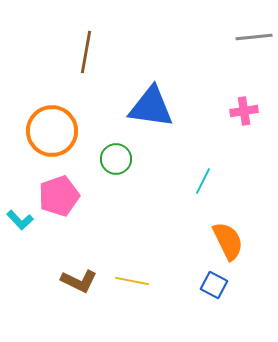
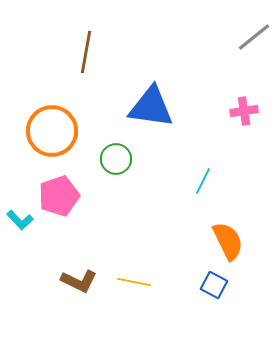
gray line: rotated 33 degrees counterclockwise
yellow line: moved 2 px right, 1 px down
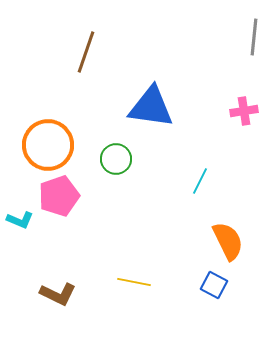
gray line: rotated 45 degrees counterclockwise
brown line: rotated 9 degrees clockwise
orange circle: moved 4 px left, 14 px down
cyan line: moved 3 px left
cyan L-shape: rotated 24 degrees counterclockwise
brown L-shape: moved 21 px left, 13 px down
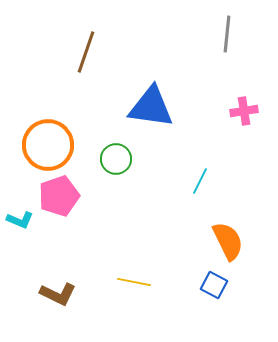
gray line: moved 27 px left, 3 px up
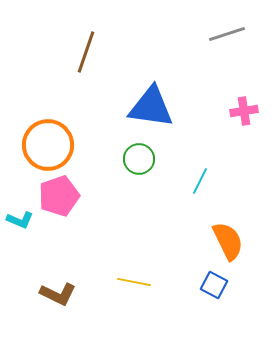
gray line: rotated 66 degrees clockwise
green circle: moved 23 px right
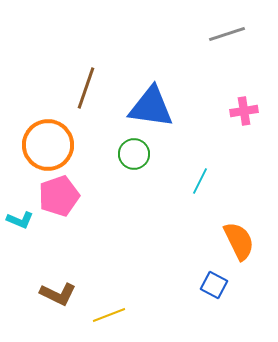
brown line: moved 36 px down
green circle: moved 5 px left, 5 px up
orange semicircle: moved 11 px right
yellow line: moved 25 px left, 33 px down; rotated 32 degrees counterclockwise
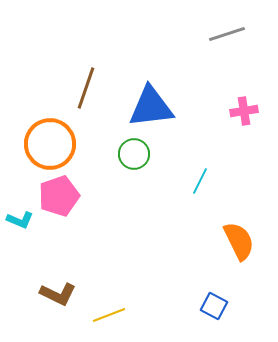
blue triangle: rotated 15 degrees counterclockwise
orange circle: moved 2 px right, 1 px up
blue square: moved 21 px down
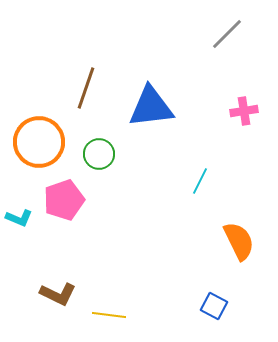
gray line: rotated 27 degrees counterclockwise
orange circle: moved 11 px left, 2 px up
green circle: moved 35 px left
pink pentagon: moved 5 px right, 4 px down
cyan L-shape: moved 1 px left, 2 px up
yellow line: rotated 28 degrees clockwise
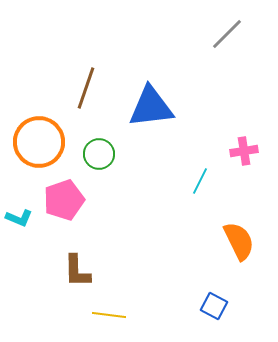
pink cross: moved 40 px down
brown L-shape: moved 19 px right, 23 px up; rotated 63 degrees clockwise
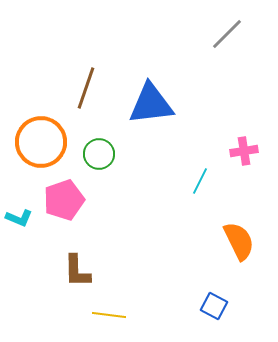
blue triangle: moved 3 px up
orange circle: moved 2 px right
